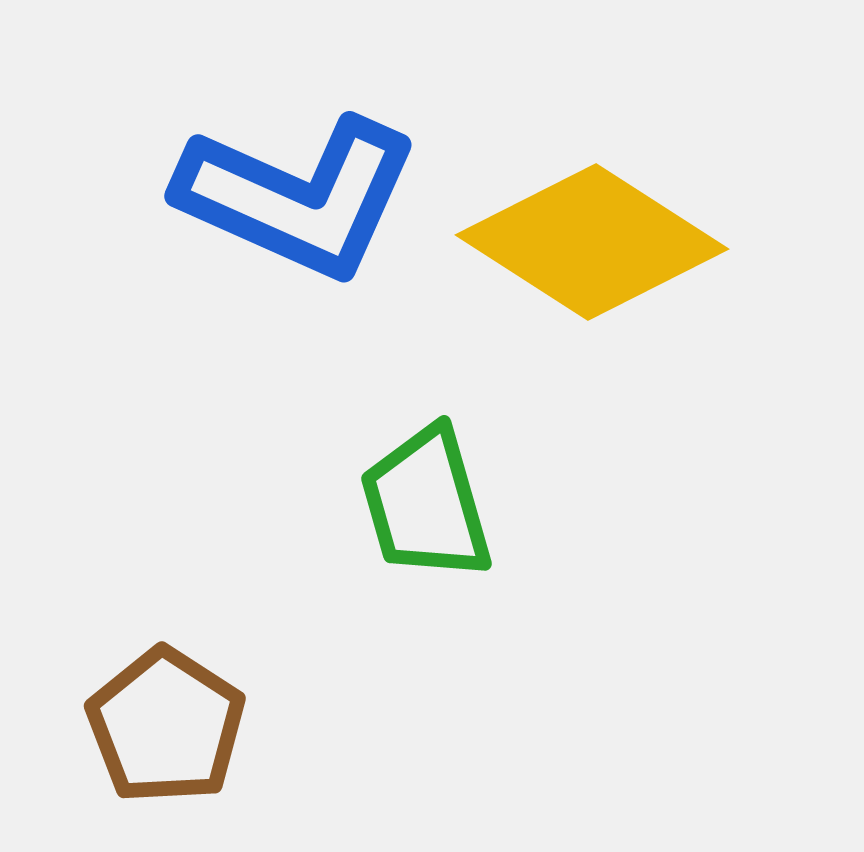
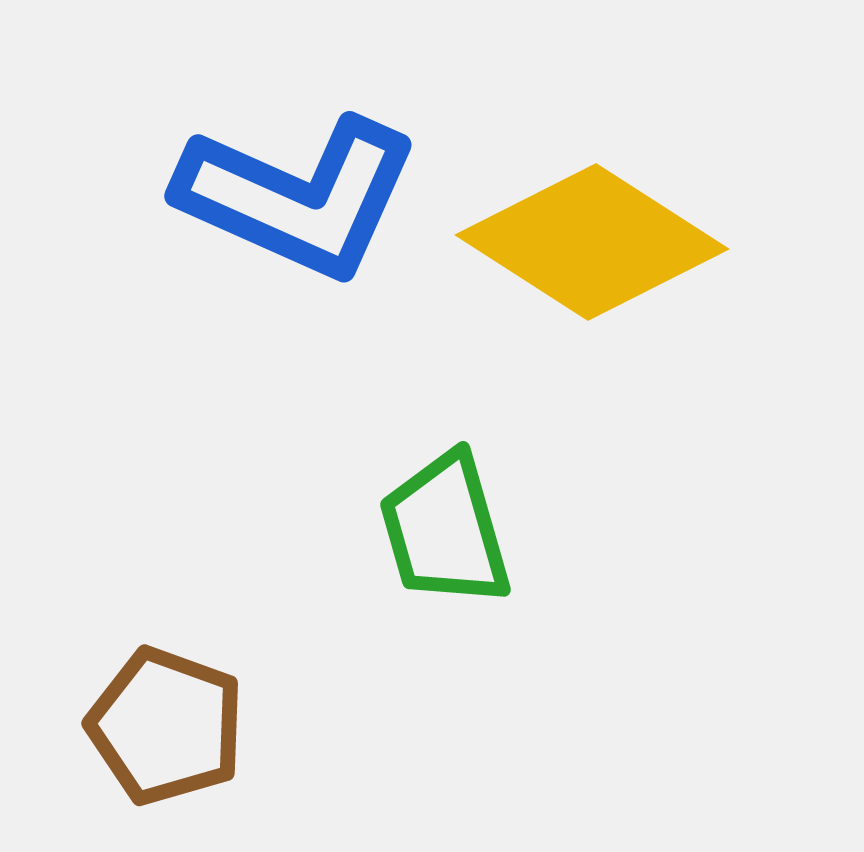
green trapezoid: moved 19 px right, 26 px down
brown pentagon: rotated 13 degrees counterclockwise
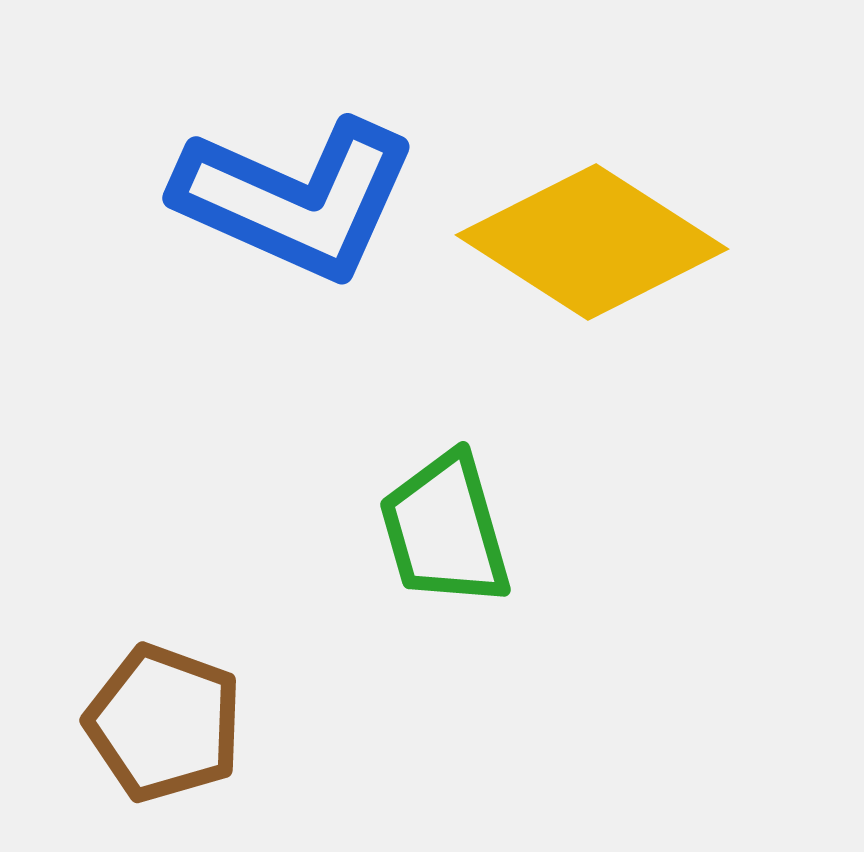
blue L-shape: moved 2 px left, 2 px down
brown pentagon: moved 2 px left, 3 px up
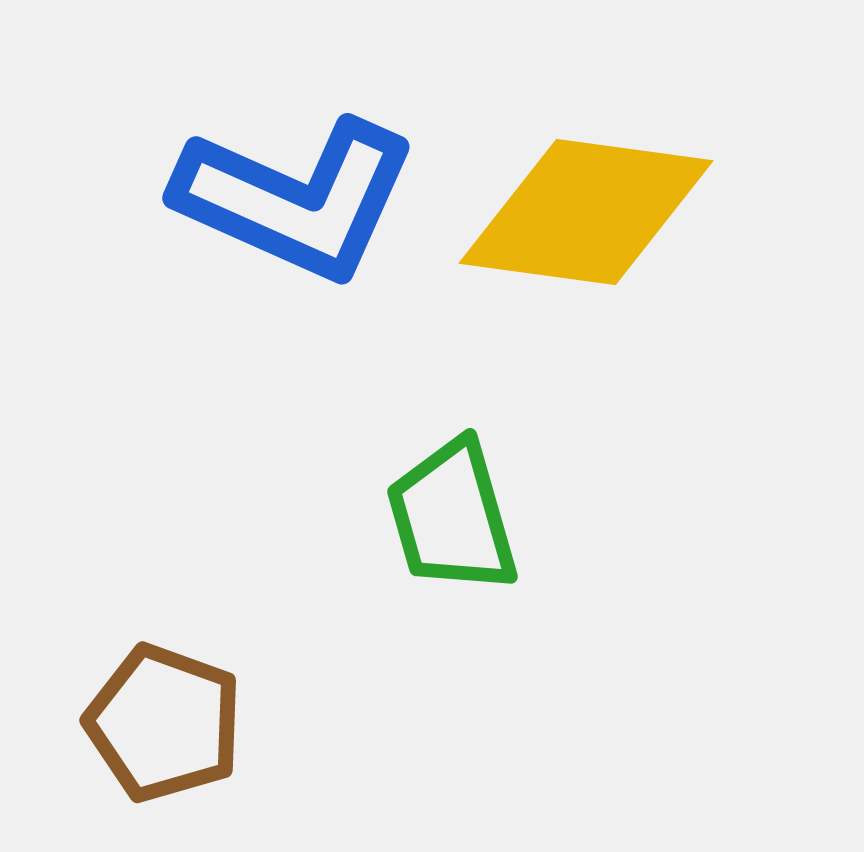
yellow diamond: moved 6 px left, 30 px up; rotated 25 degrees counterclockwise
green trapezoid: moved 7 px right, 13 px up
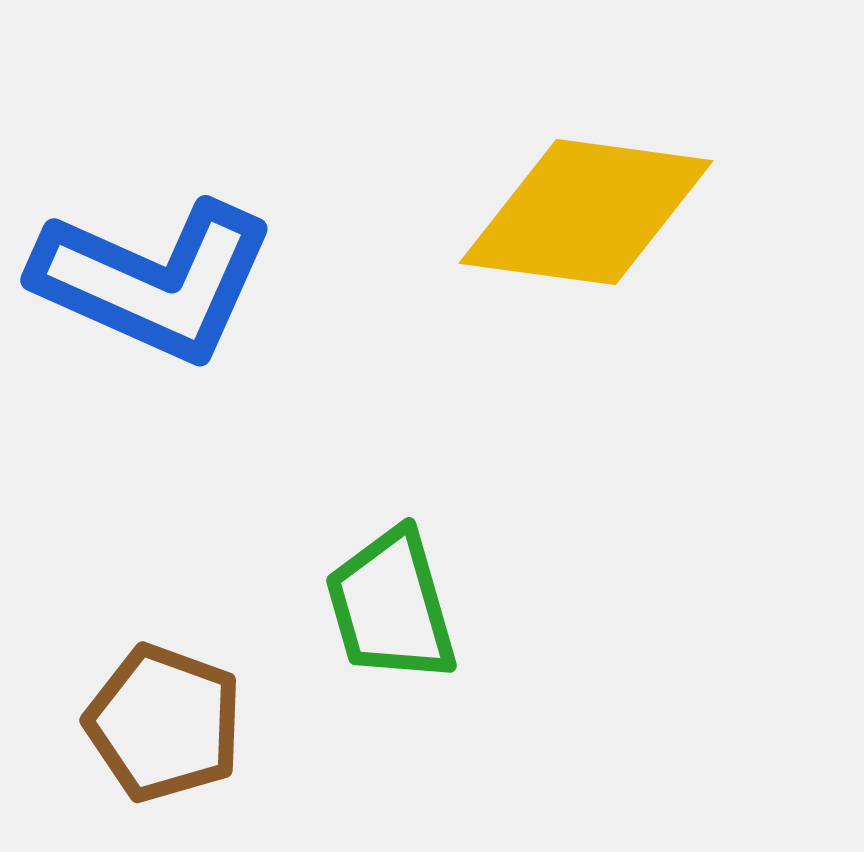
blue L-shape: moved 142 px left, 82 px down
green trapezoid: moved 61 px left, 89 px down
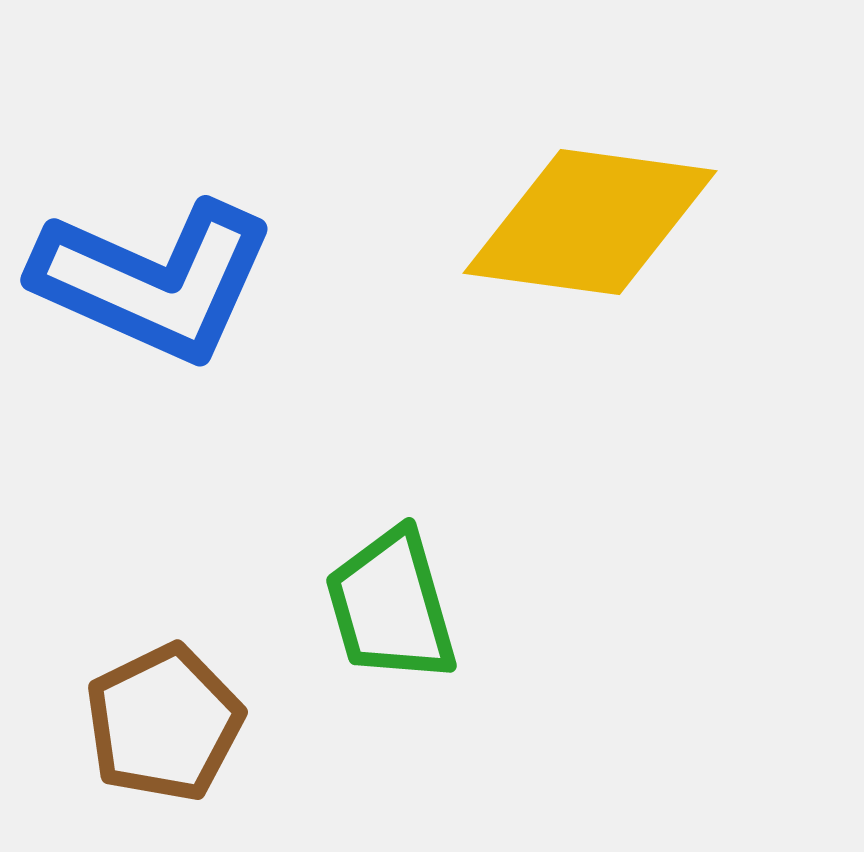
yellow diamond: moved 4 px right, 10 px down
brown pentagon: rotated 26 degrees clockwise
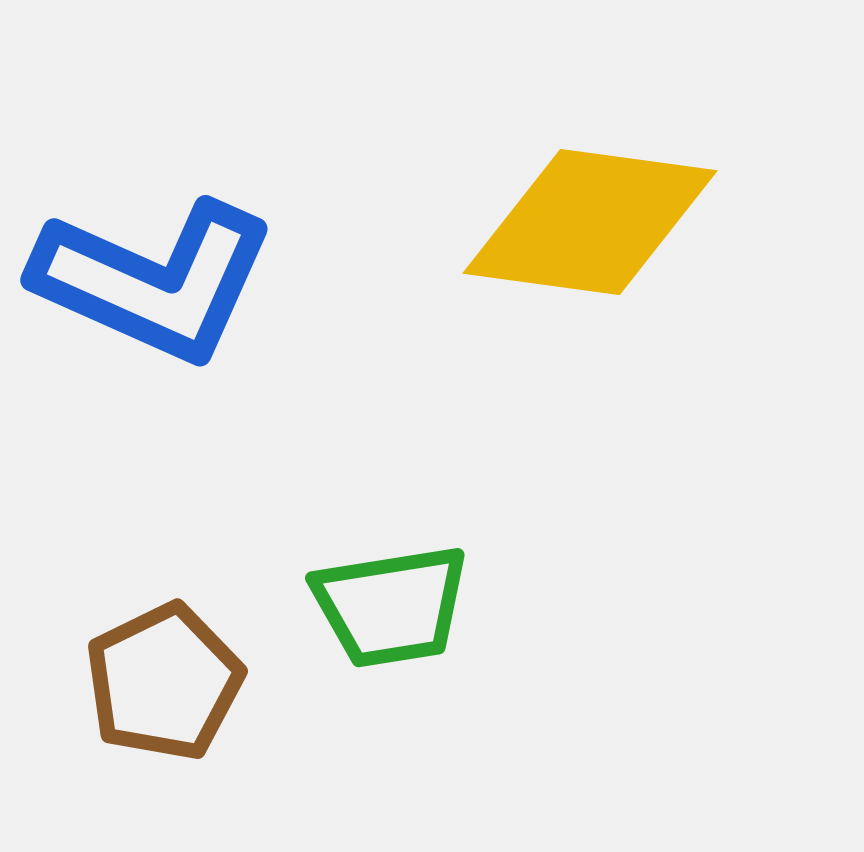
green trapezoid: rotated 83 degrees counterclockwise
brown pentagon: moved 41 px up
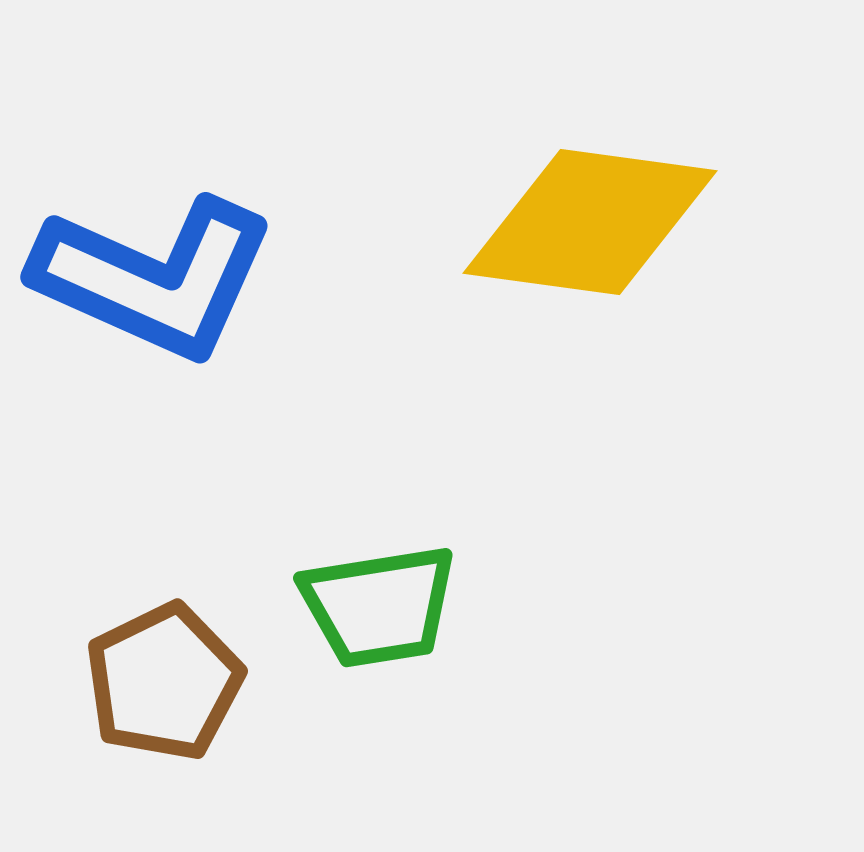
blue L-shape: moved 3 px up
green trapezoid: moved 12 px left
